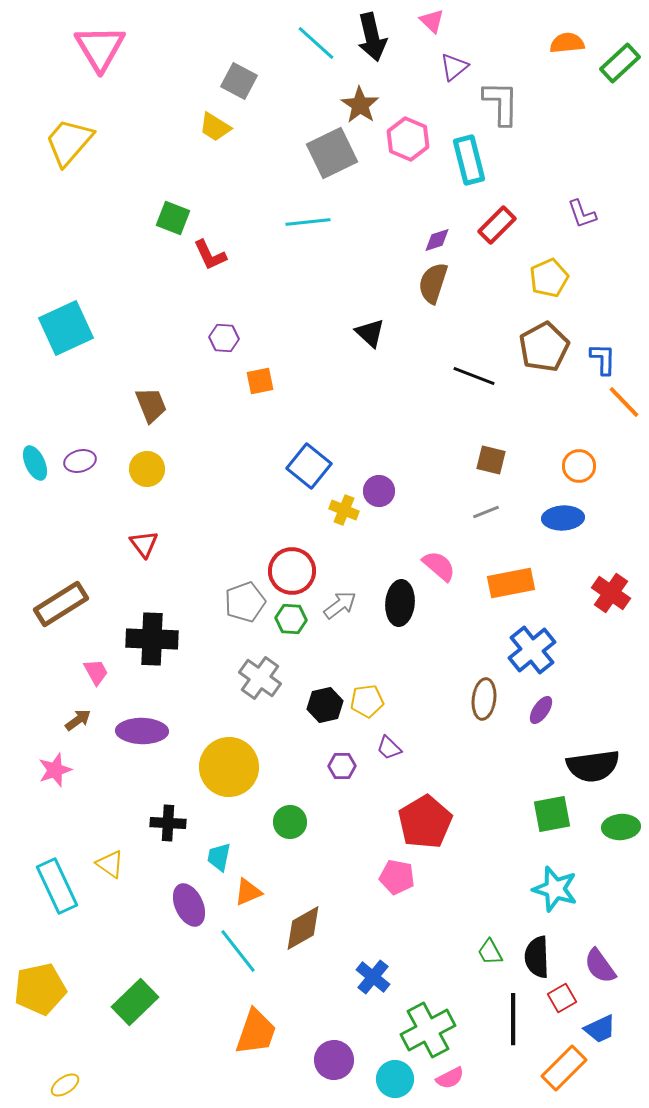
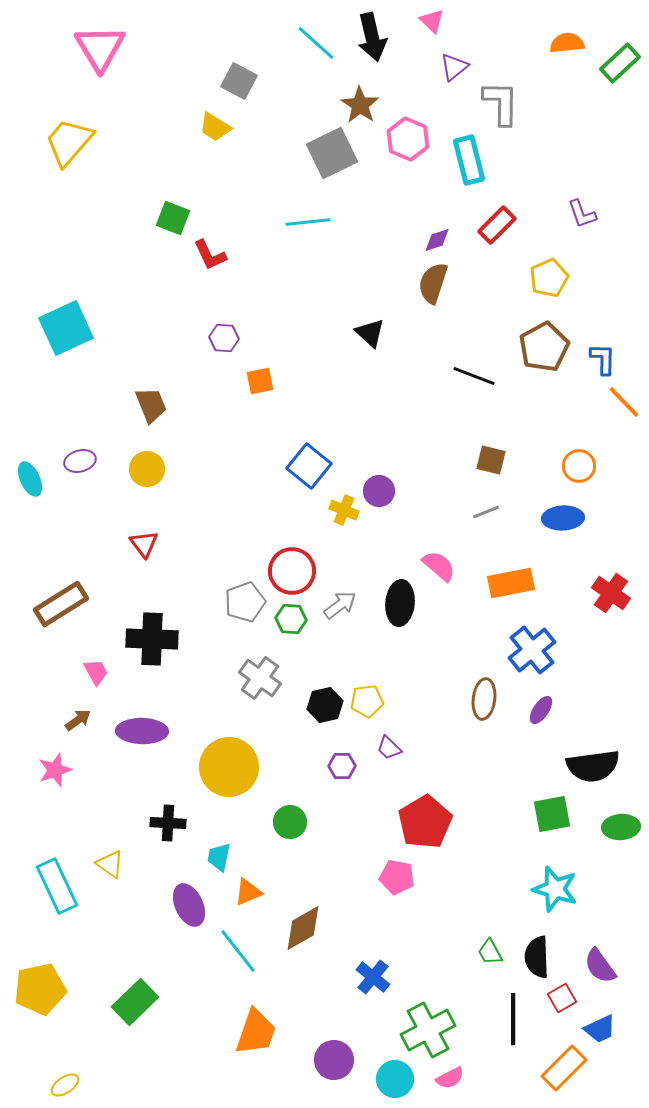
cyan ellipse at (35, 463): moved 5 px left, 16 px down
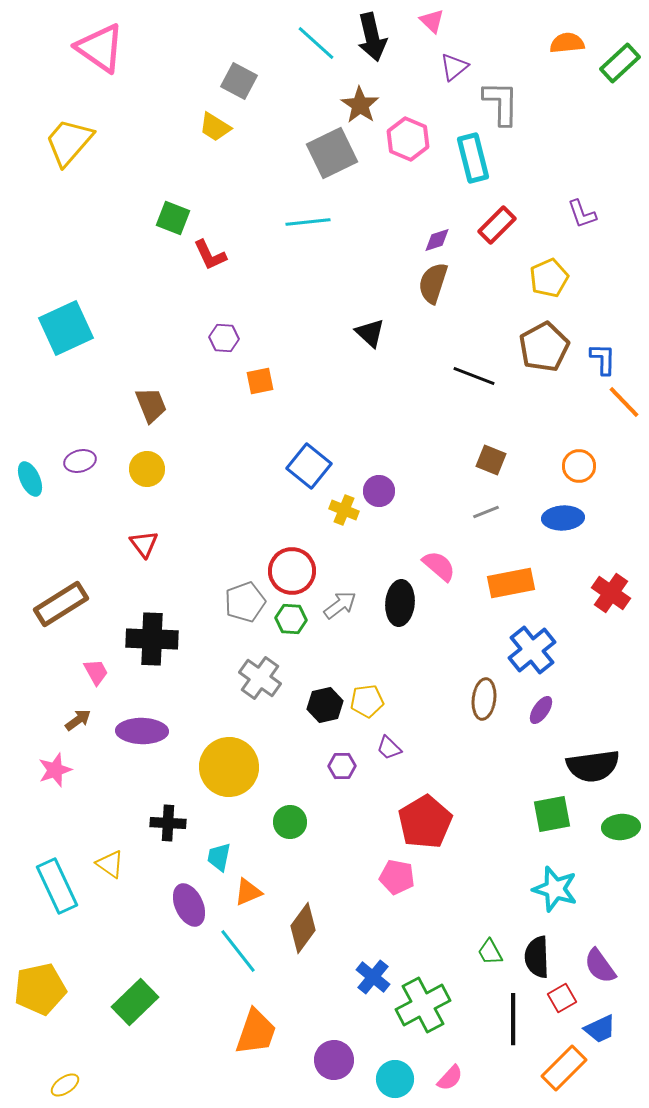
pink triangle at (100, 48): rotated 24 degrees counterclockwise
cyan rectangle at (469, 160): moved 4 px right, 2 px up
brown square at (491, 460): rotated 8 degrees clockwise
brown diamond at (303, 928): rotated 24 degrees counterclockwise
green cross at (428, 1030): moved 5 px left, 25 px up
pink semicircle at (450, 1078): rotated 20 degrees counterclockwise
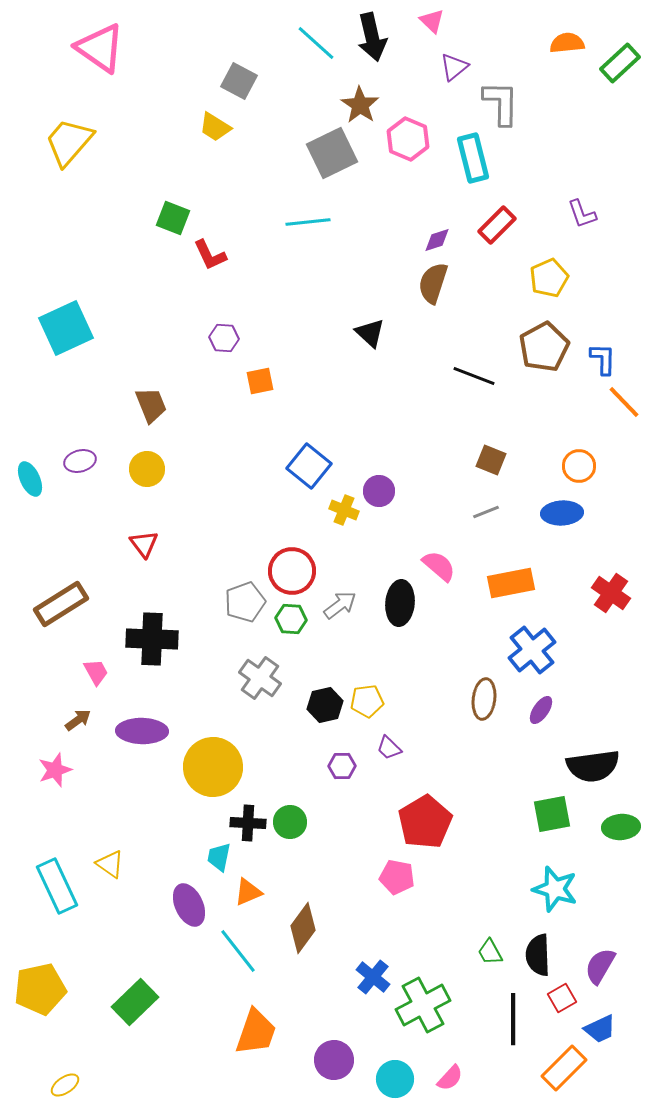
blue ellipse at (563, 518): moved 1 px left, 5 px up
yellow circle at (229, 767): moved 16 px left
black cross at (168, 823): moved 80 px right
black semicircle at (537, 957): moved 1 px right, 2 px up
purple semicircle at (600, 966): rotated 66 degrees clockwise
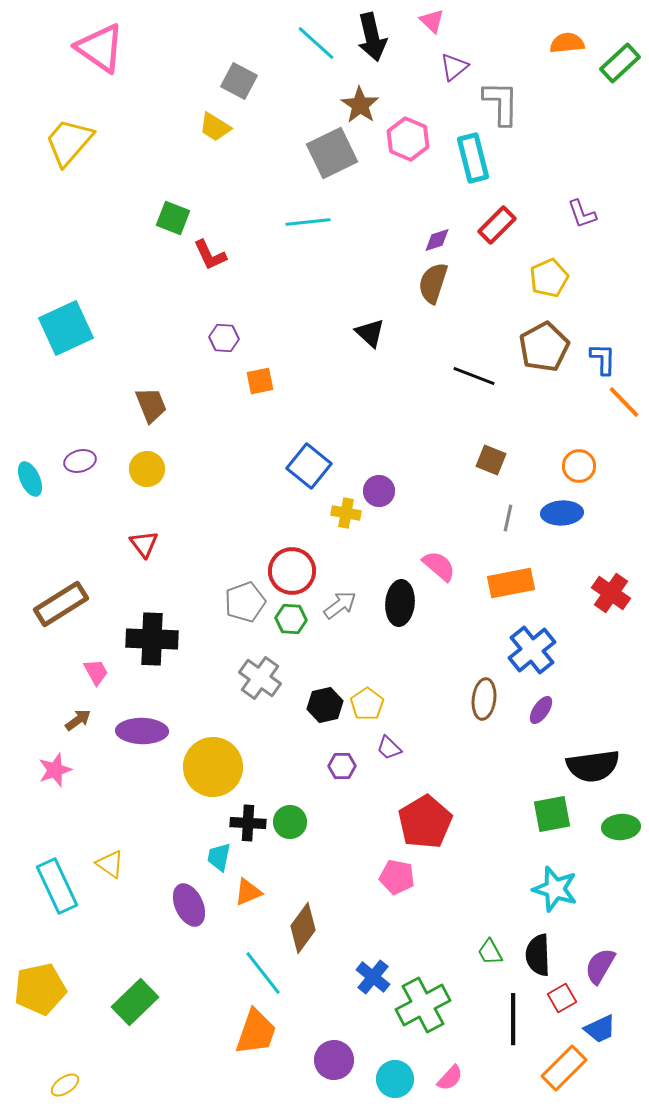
yellow cross at (344, 510): moved 2 px right, 3 px down; rotated 12 degrees counterclockwise
gray line at (486, 512): moved 22 px right, 6 px down; rotated 56 degrees counterclockwise
yellow pentagon at (367, 701): moved 3 px down; rotated 28 degrees counterclockwise
cyan line at (238, 951): moved 25 px right, 22 px down
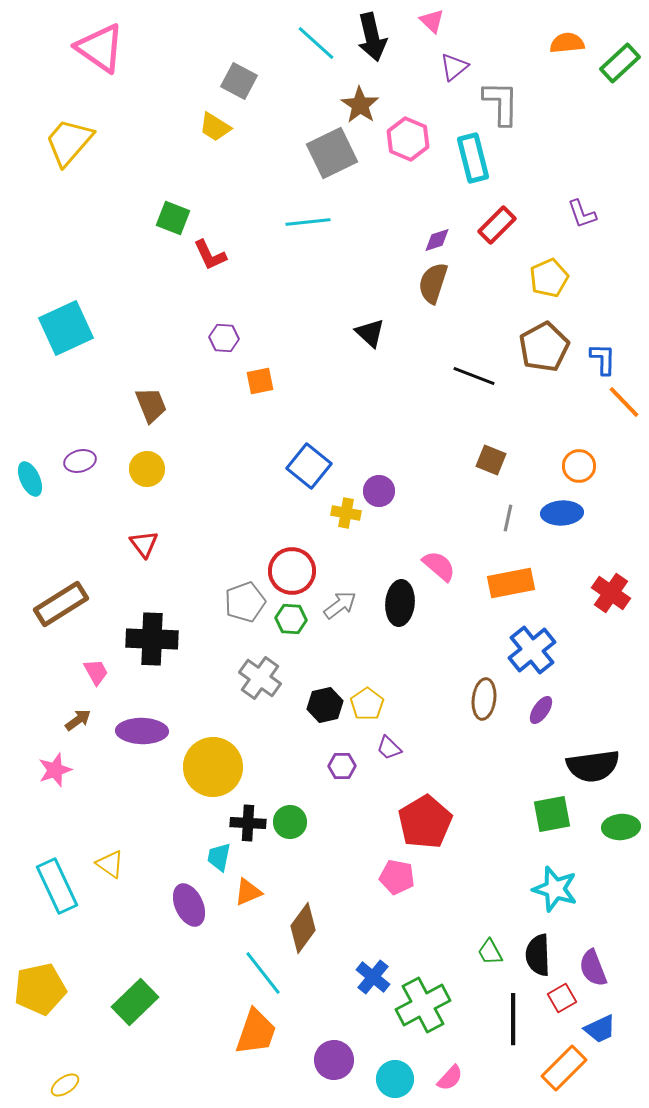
purple semicircle at (600, 966): moved 7 px left, 2 px down; rotated 51 degrees counterclockwise
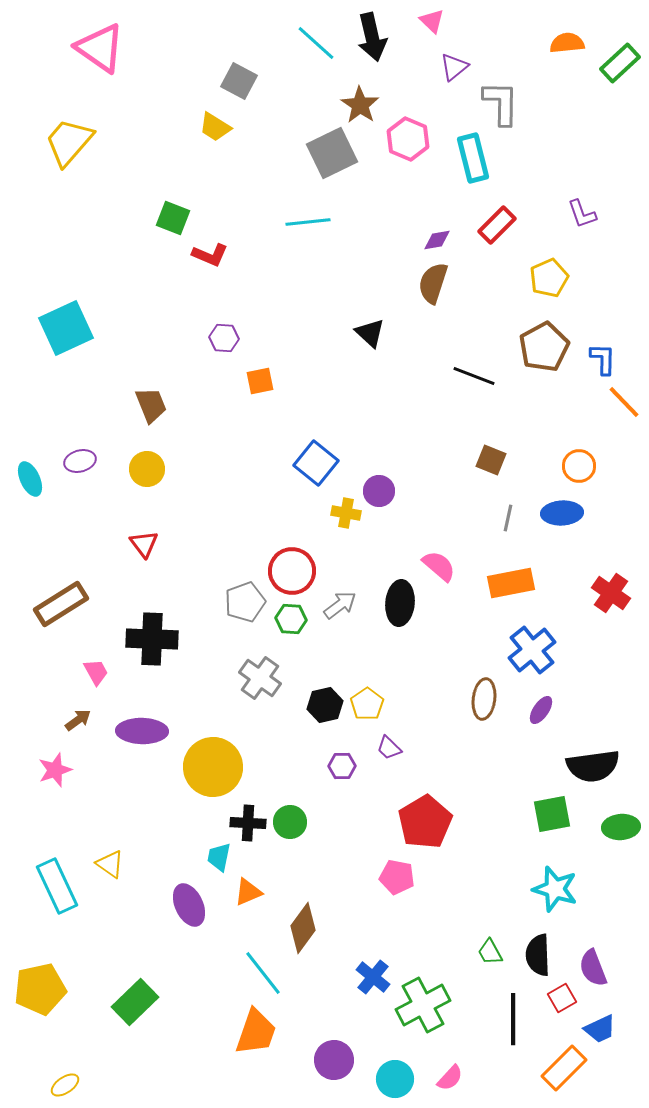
purple diamond at (437, 240): rotated 8 degrees clockwise
red L-shape at (210, 255): rotated 42 degrees counterclockwise
blue square at (309, 466): moved 7 px right, 3 px up
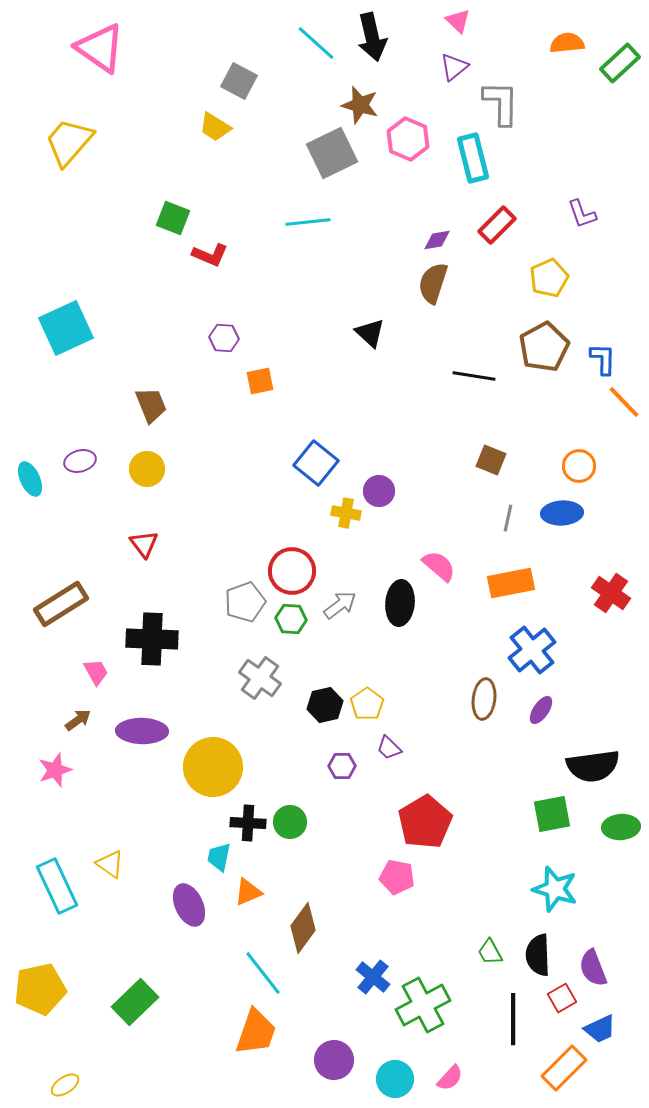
pink triangle at (432, 21): moved 26 px right
brown star at (360, 105): rotated 18 degrees counterclockwise
black line at (474, 376): rotated 12 degrees counterclockwise
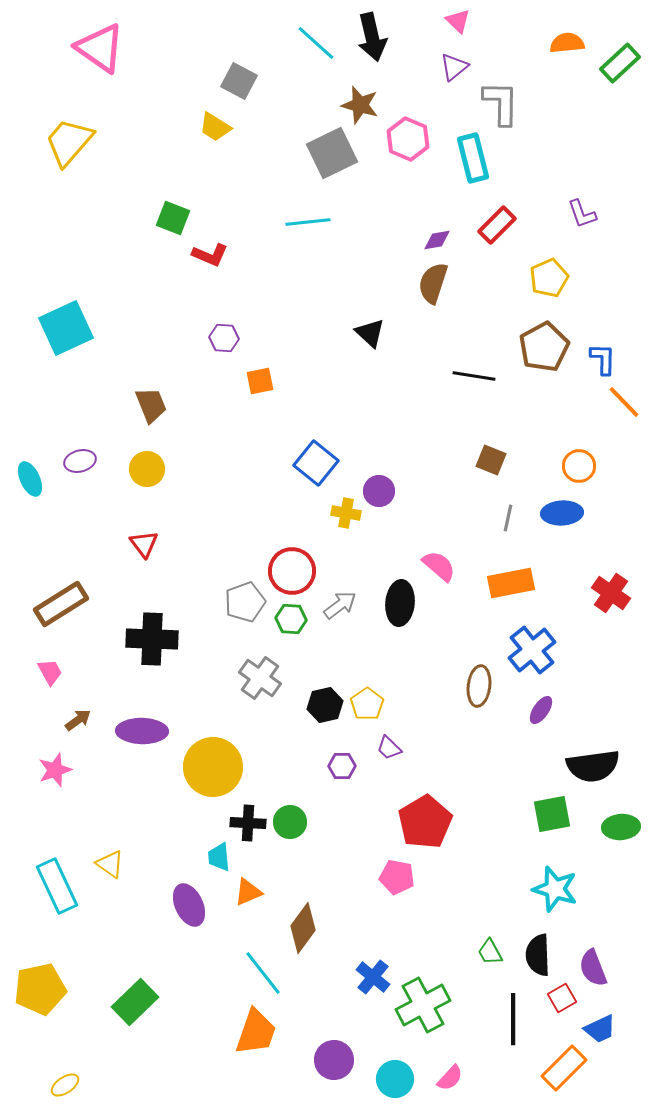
pink trapezoid at (96, 672): moved 46 px left
brown ellipse at (484, 699): moved 5 px left, 13 px up
cyan trapezoid at (219, 857): rotated 16 degrees counterclockwise
